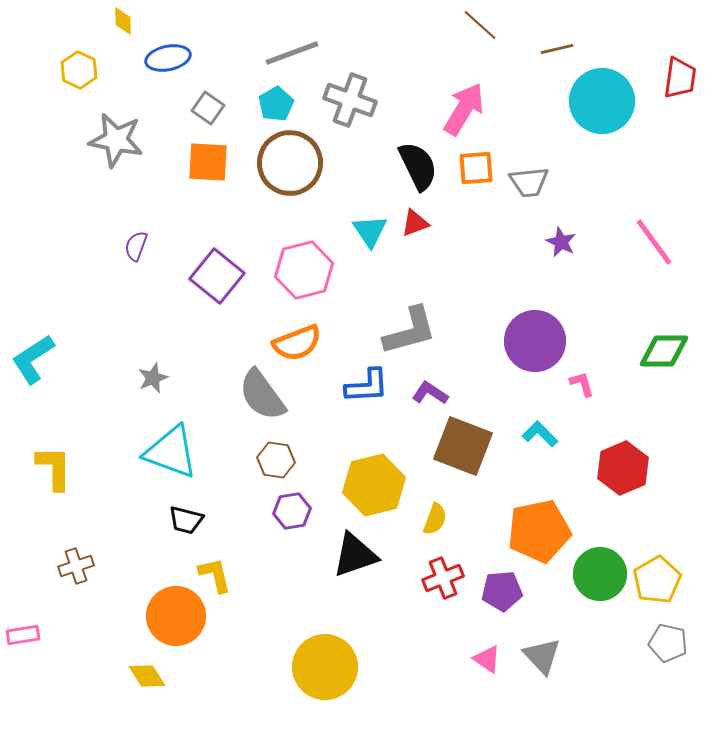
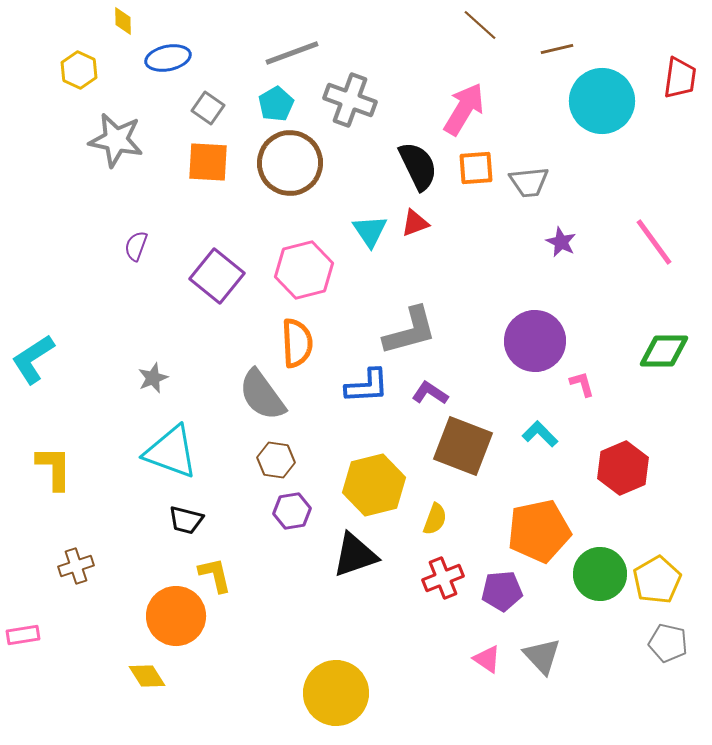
orange semicircle at (297, 343): rotated 72 degrees counterclockwise
yellow circle at (325, 667): moved 11 px right, 26 px down
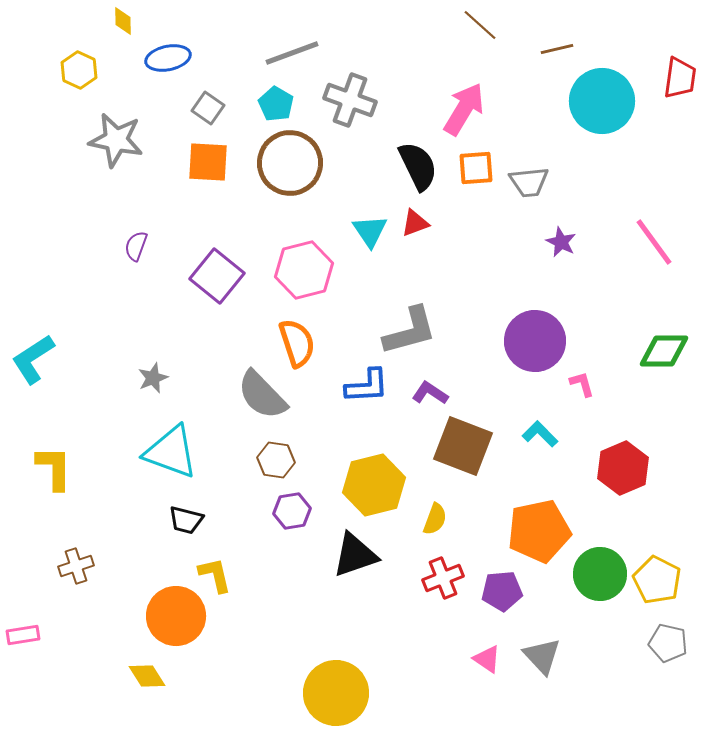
cyan pentagon at (276, 104): rotated 12 degrees counterclockwise
orange semicircle at (297, 343): rotated 15 degrees counterclockwise
gray semicircle at (262, 395): rotated 8 degrees counterclockwise
yellow pentagon at (657, 580): rotated 15 degrees counterclockwise
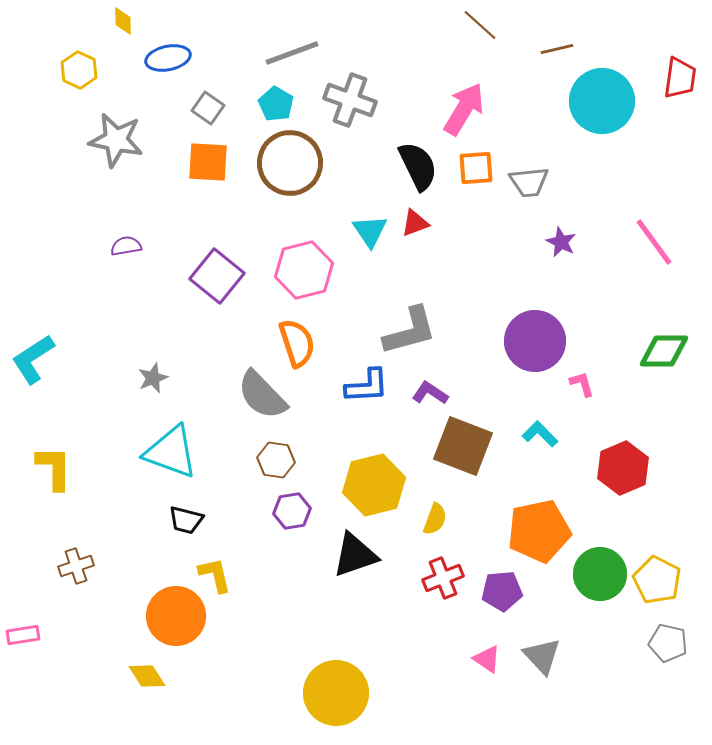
purple semicircle at (136, 246): moved 10 px left; rotated 60 degrees clockwise
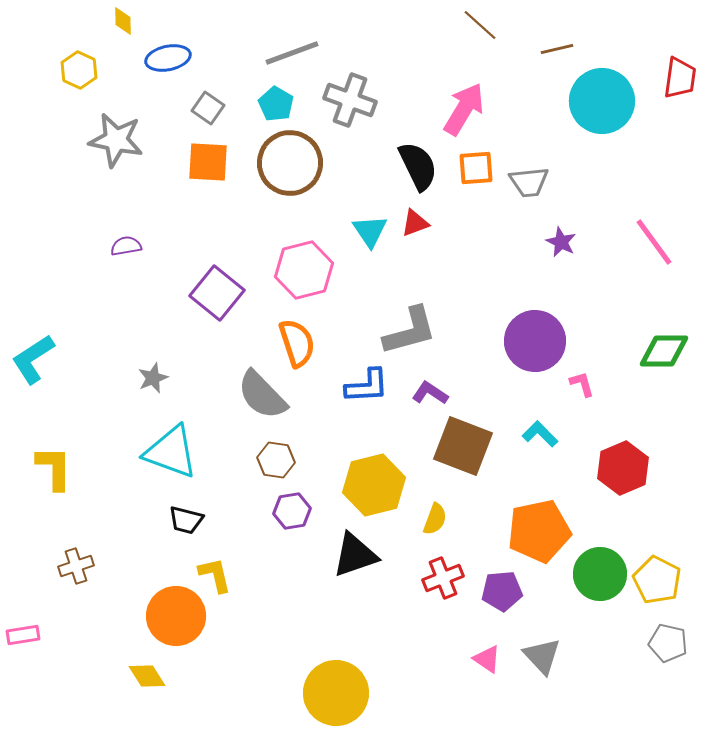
purple square at (217, 276): moved 17 px down
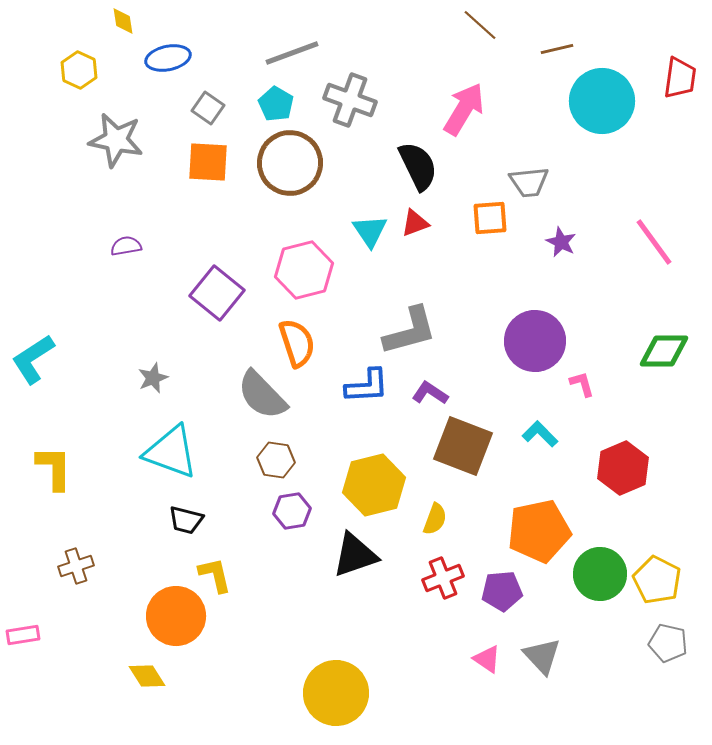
yellow diamond at (123, 21): rotated 8 degrees counterclockwise
orange square at (476, 168): moved 14 px right, 50 px down
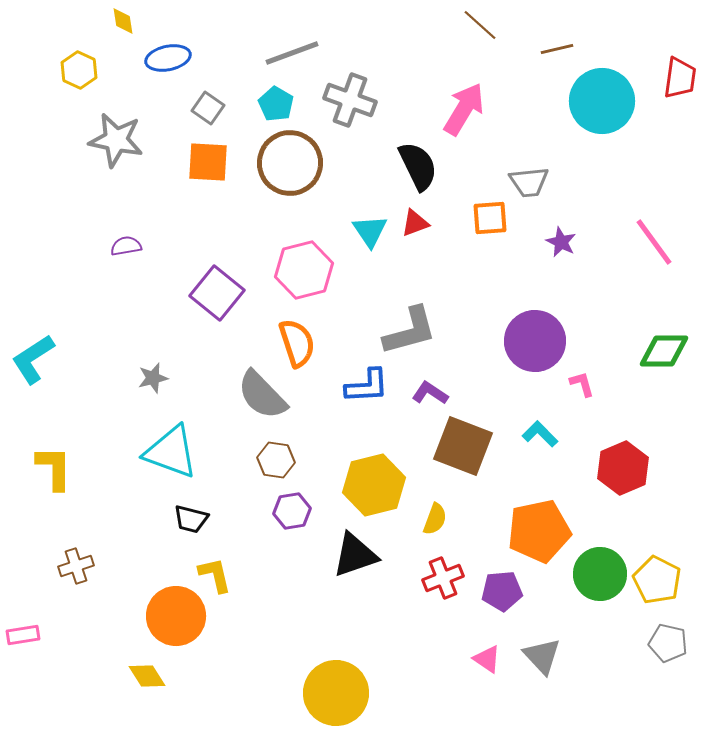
gray star at (153, 378): rotated 8 degrees clockwise
black trapezoid at (186, 520): moved 5 px right, 1 px up
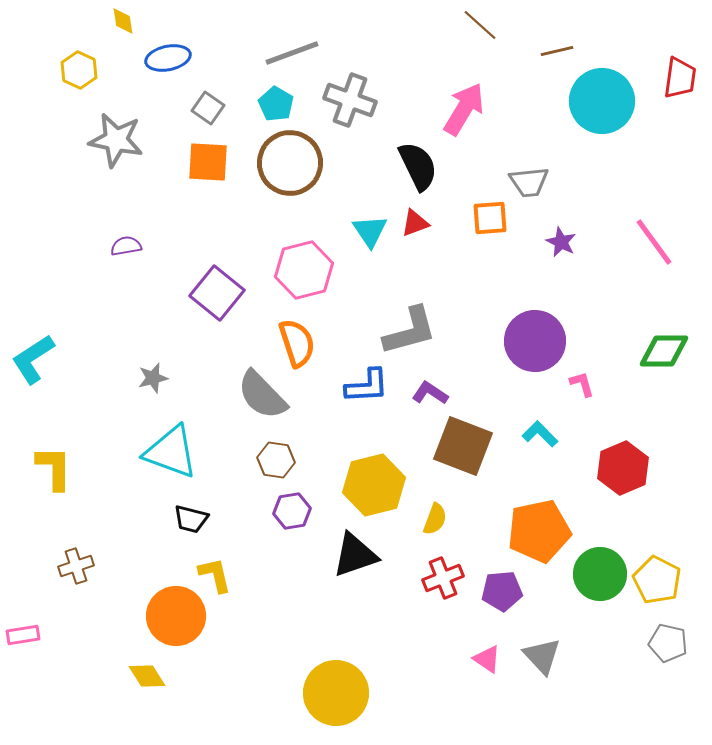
brown line at (557, 49): moved 2 px down
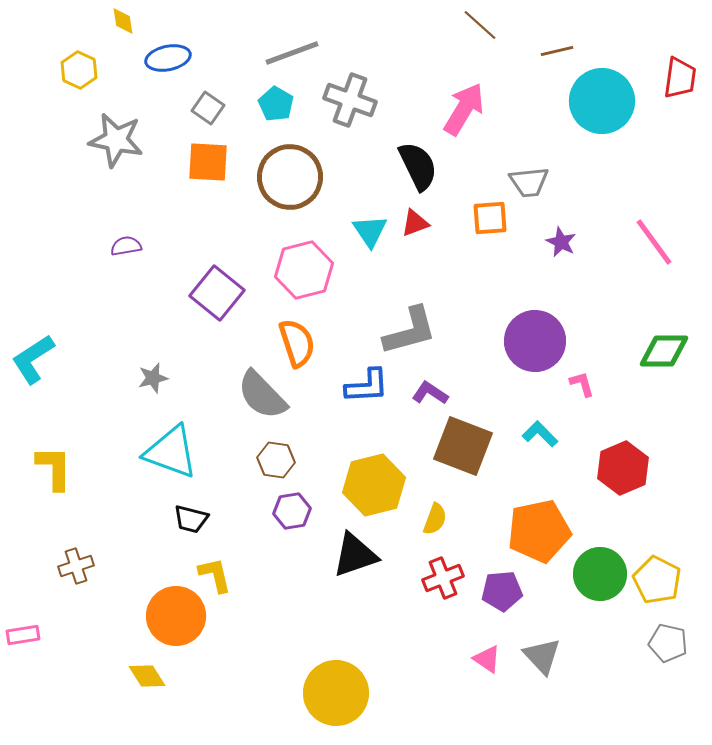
brown circle at (290, 163): moved 14 px down
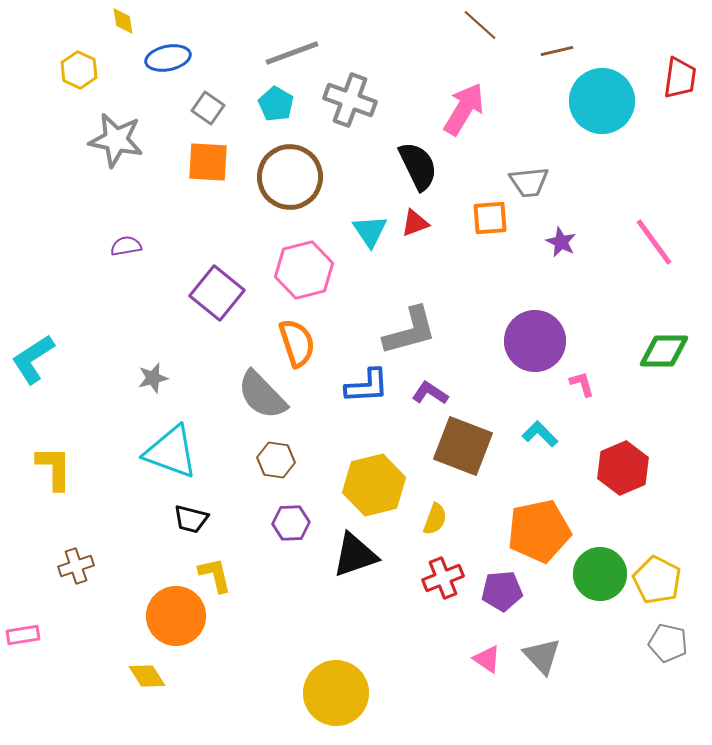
purple hexagon at (292, 511): moved 1 px left, 12 px down; rotated 6 degrees clockwise
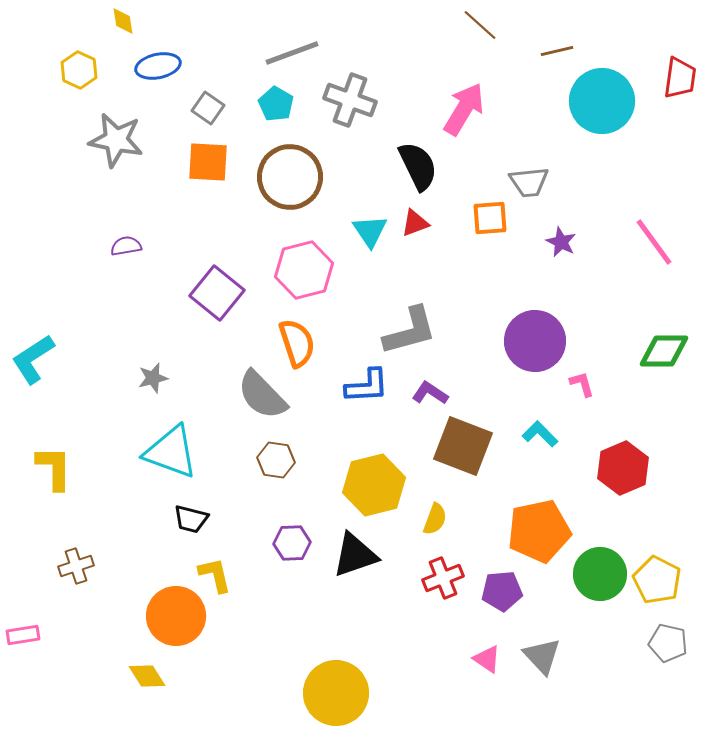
blue ellipse at (168, 58): moved 10 px left, 8 px down
purple hexagon at (291, 523): moved 1 px right, 20 px down
